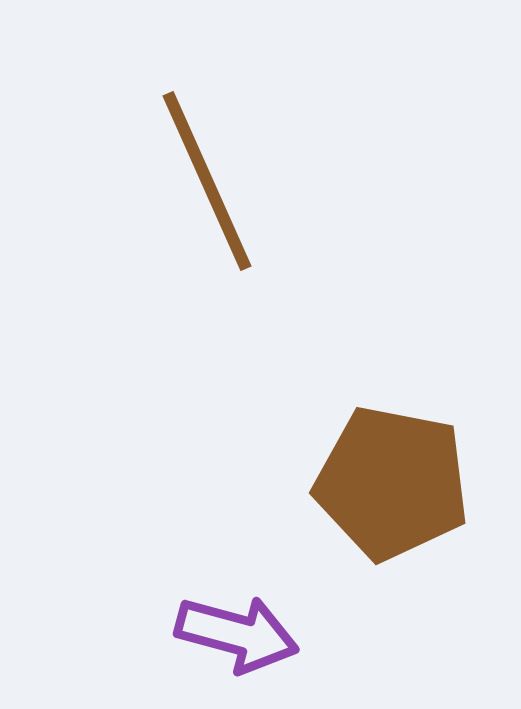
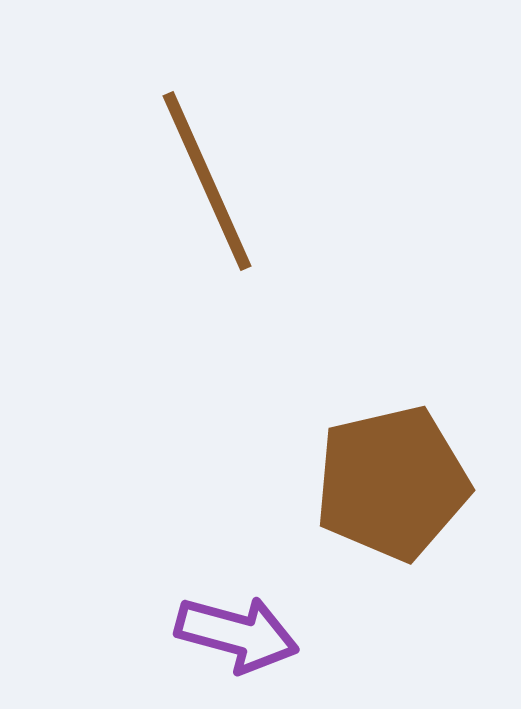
brown pentagon: rotated 24 degrees counterclockwise
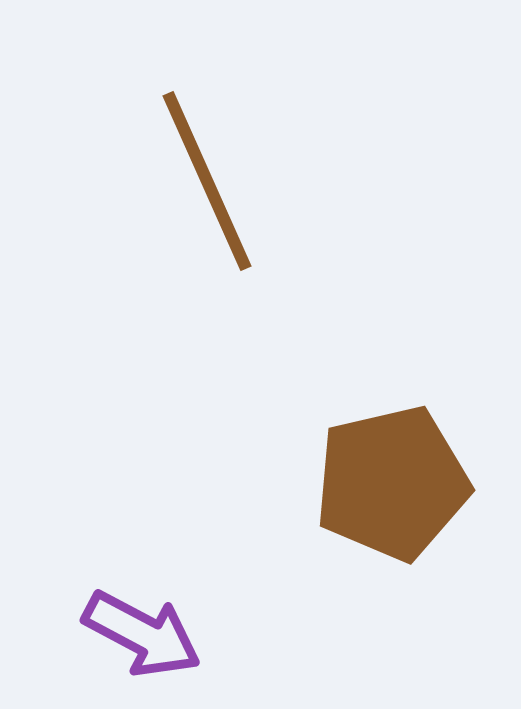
purple arrow: moved 95 px left; rotated 13 degrees clockwise
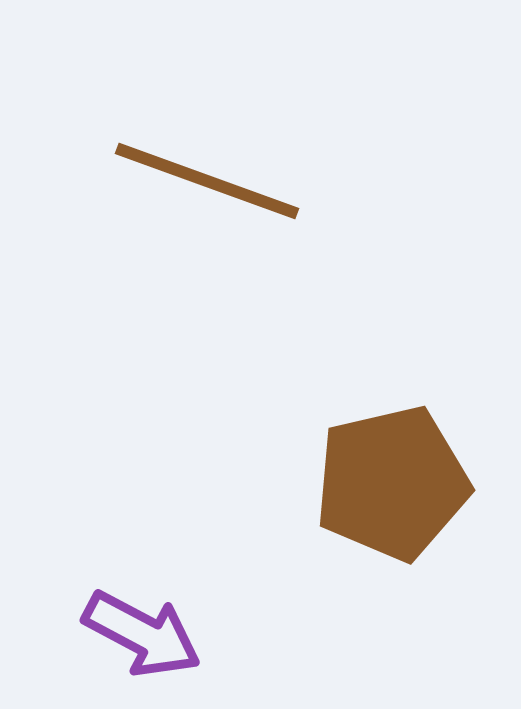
brown line: rotated 46 degrees counterclockwise
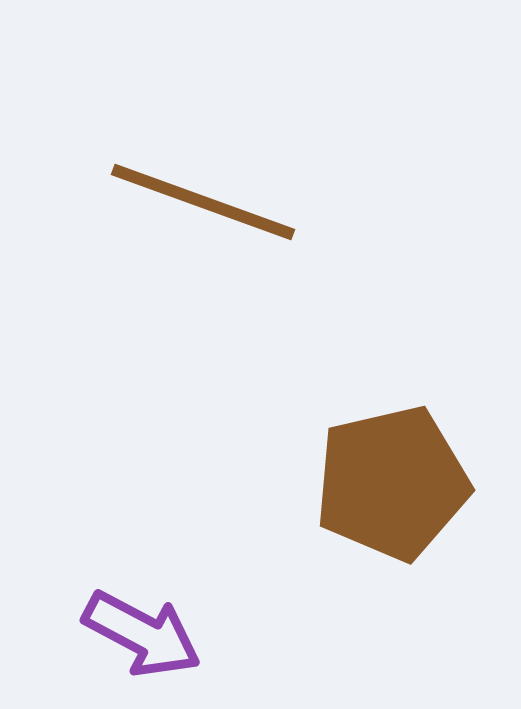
brown line: moved 4 px left, 21 px down
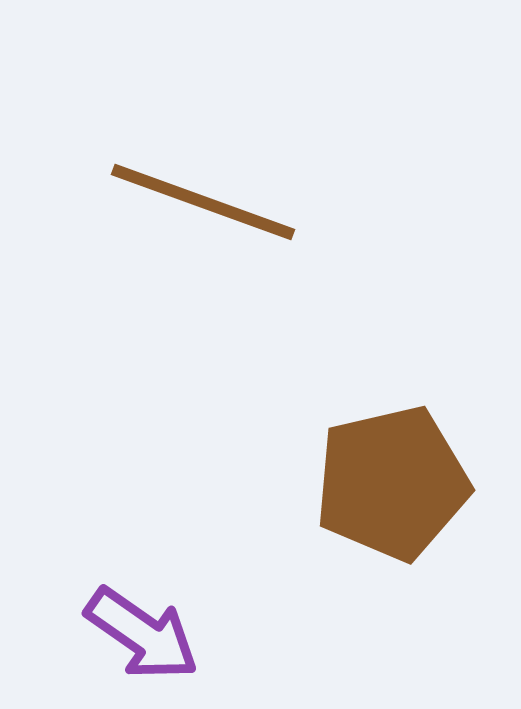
purple arrow: rotated 7 degrees clockwise
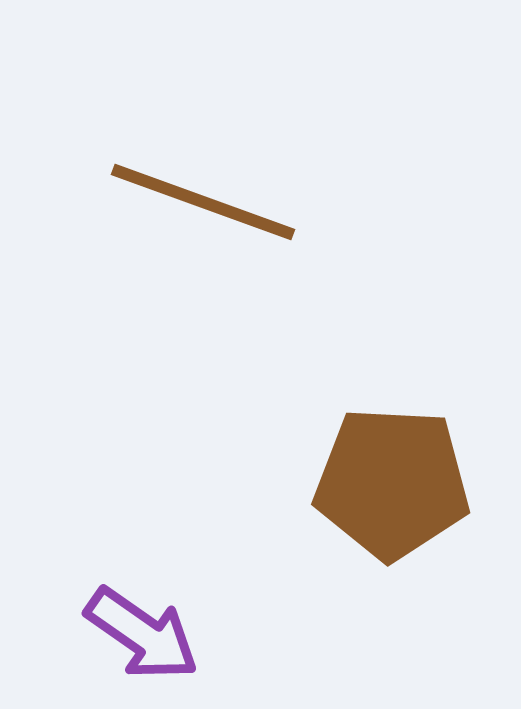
brown pentagon: rotated 16 degrees clockwise
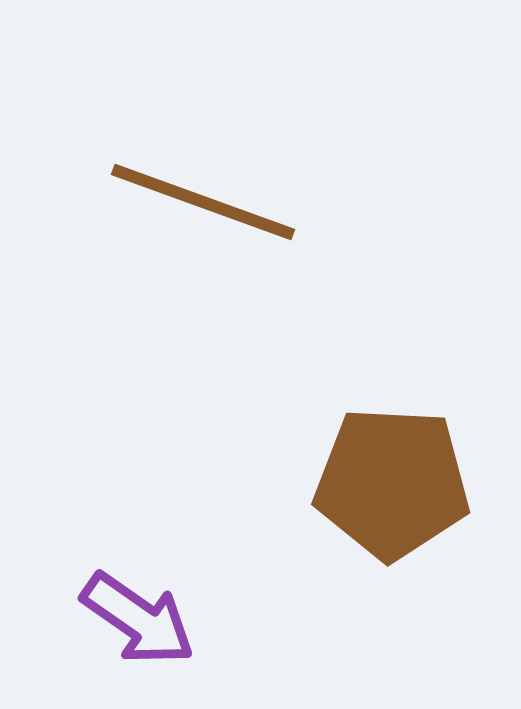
purple arrow: moved 4 px left, 15 px up
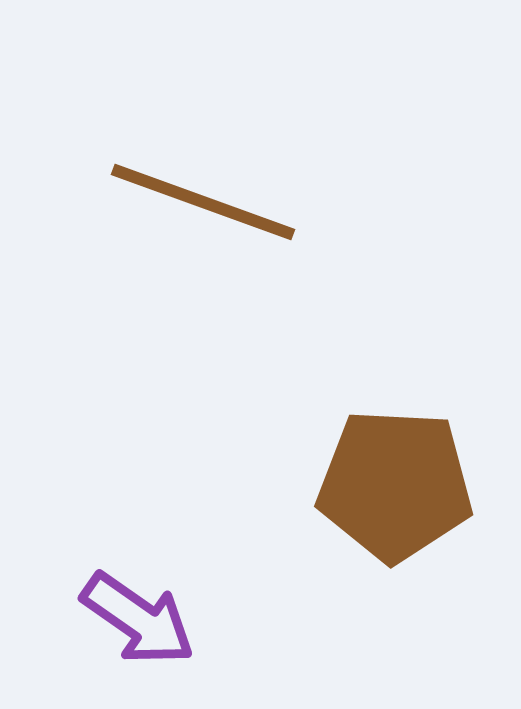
brown pentagon: moved 3 px right, 2 px down
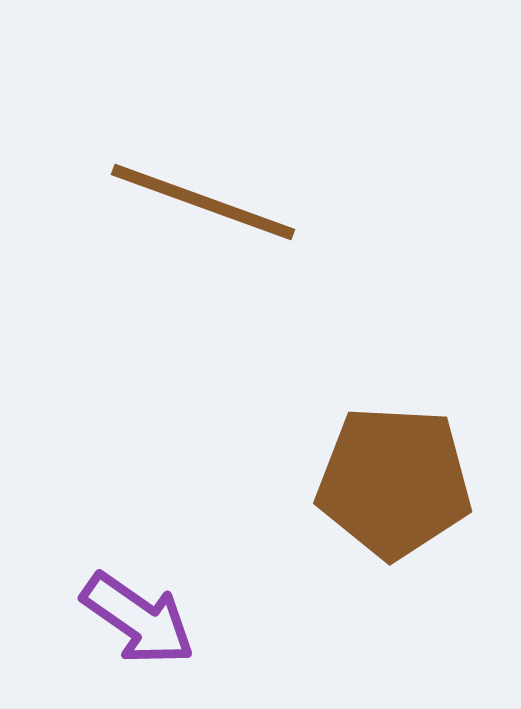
brown pentagon: moved 1 px left, 3 px up
